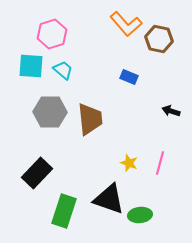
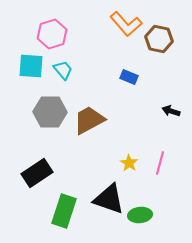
cyan trapezoid: rotated 10 degrees clockwise
brown trapezoid: moved 1 px left, 1 px down; rotated 112 degrees counterclockwise
yellow star: rotated 12 degrees clockwise
black rectangle: rotated 12 degrees clockwise
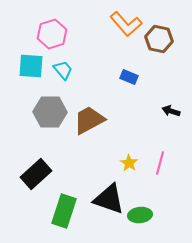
black rectangle: moved 1 px left, 1 px down; rotated 8 degrees counterclockwise
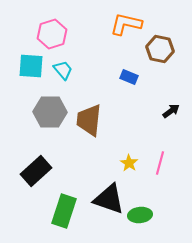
orange L-shape: rotated 144 degrees clockwise
brown hexagon: moved 1 px right, 10 px down
black arrow: rotated 126 degrees clockwise
brown trapezoid: rotated 56 degrees counterclockwise
black rectangle: moved 3 px up
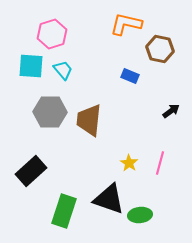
blue rectangle: moved 1 px right, 1 px up
black rectangle: moved 5 px left
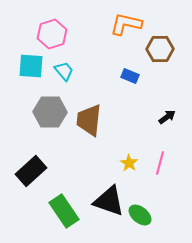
brown hexagon: rotated 12 degrees counterclockwise
cyan trapezoid: moved 1 px right, 1 px down
black arrow: moved 4 px left, 6 px down
black triangle: moved 2 px down
green rectangle: rotated 52 degrees counterclockwise
green ellipse: rotated 45 degrees clockwise
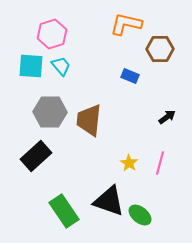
cyan trapezoid: moved 3 px left, 5 px up
black rectangle: moved 5 px right, 15 px up
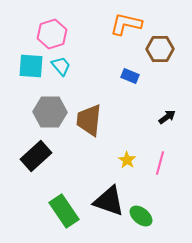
yellow star: moved 2 px left, 3 px up
green ellipse: moved 1 px right, 1 px down
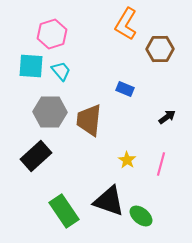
orange L-shape: rotated 72 degrees counterclockwise
cyan trapezoid: moved 5 px down
blue rectangle: moved 5 px left, 13 px down
pink line: moved 1 px right, 1 px down
